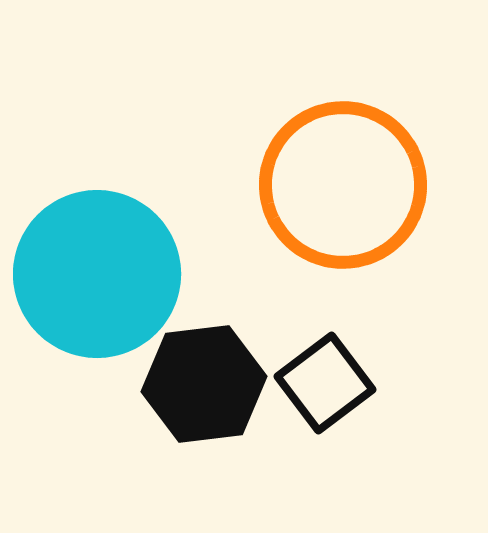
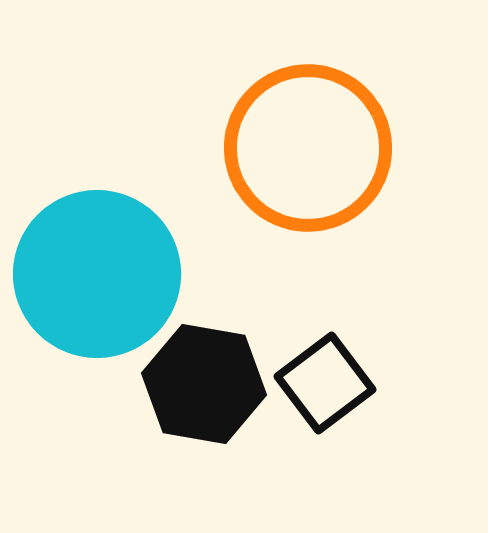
orange circle: moved 35 px left, 37 px up
black hexagon: rotated 17 degrees clockwise
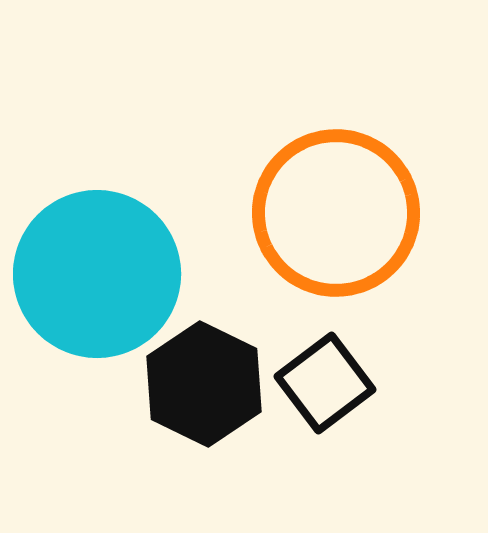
orange circle: moved 28 px right, 65 px down
black hexagon: rotated 16 degrees clockwise
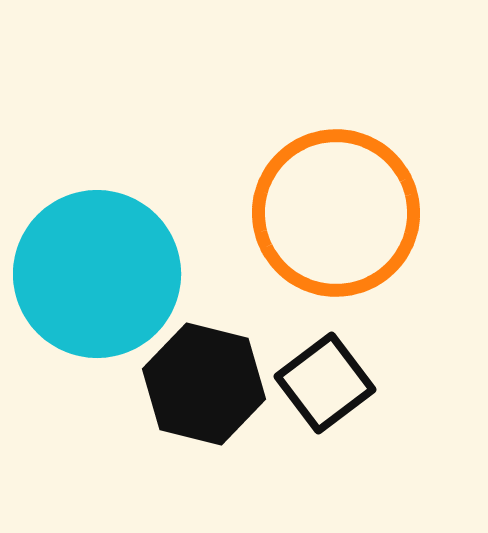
black hexagon: rotated 12 degrees counterclockwise
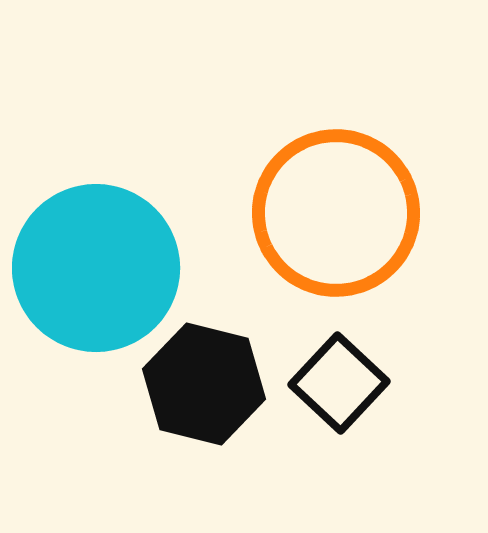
cyan circle: moved 1 px left, 6 px up
black square: moved 14 px right; rotated 10 degrees counterclockwise
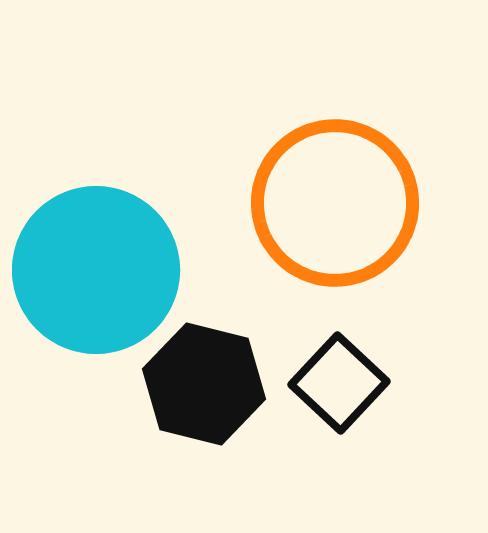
orange circle: moved 1 px left, 10 px up
cyan circle: moved 2 px down
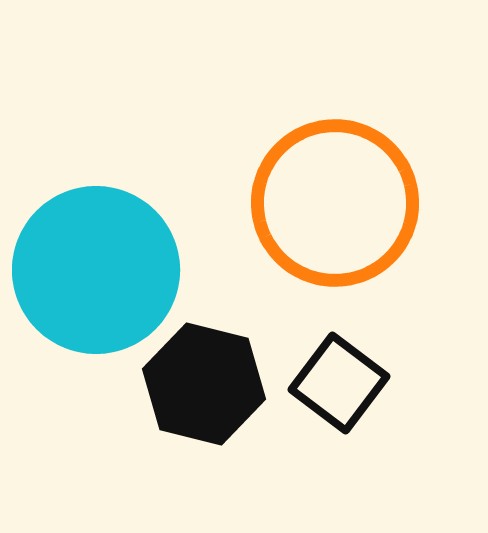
black square: rotated 6 degrees counterclockwise
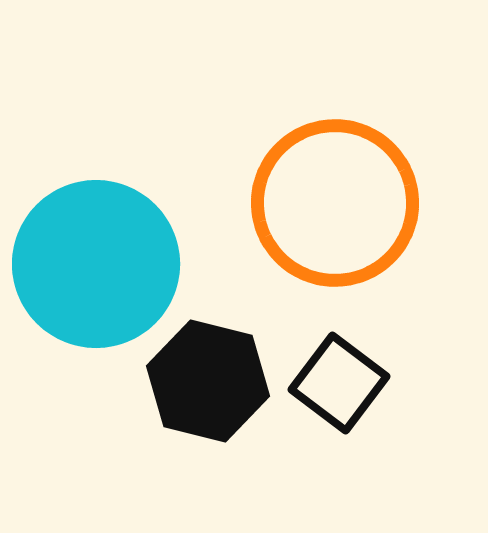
cyan circle: moved 6 px up
black hexagon: moved 4 px right, 3 px up
